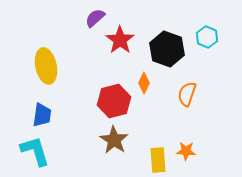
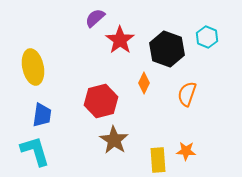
yellow ellipse: moved 13 px left, 1 px down
red hexagon: moved 13 px left
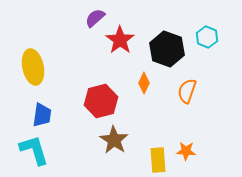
orange semicircle: moved 3 px up
cyan L-shape: moved 1 px left, 1 px up
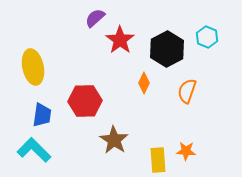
black hexagon: rotated 12 degrees clockwise
red hexagon: moved 16 px left; rotated 12 degrees clockwise
cyan L-shape: rotated 28 degrees counterclockwise
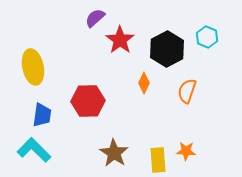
red hexagon: moved 3 px right
brown star: moved 13 px down
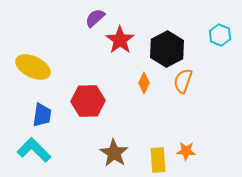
cyan hexagon: moved 13 px right, 2 px up
yellow ellipse: rotated 52 degrees counterclockwise
orange semicircle: moved 4 px left, 10 px up
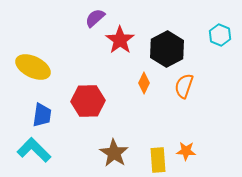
orange semicircle: moved 1 px right, 5 px down
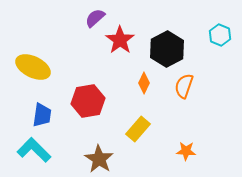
red hexagon: rotated 8 degrees counterclockwise
brown star: moved 15 px left, 6 px down
yellow rectangle: moved 20 px left, 31 px up; rotated 45 degrees clockwise
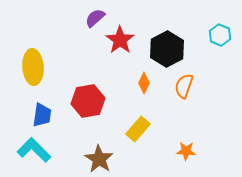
yellow ellipse: rotated 60 degrees clockwise
